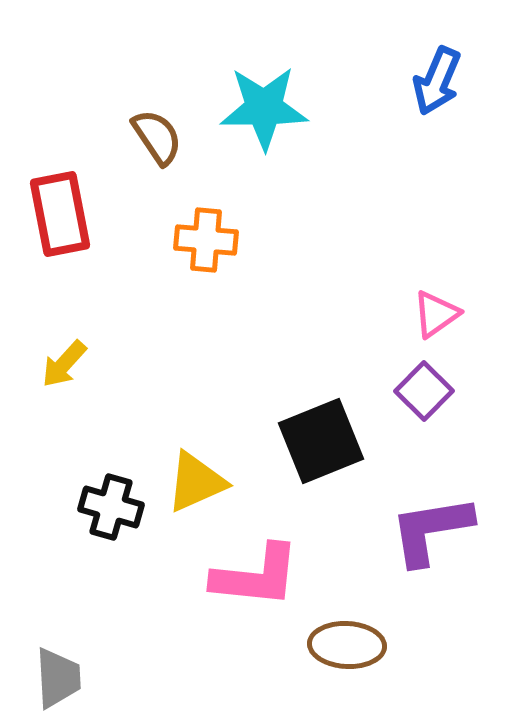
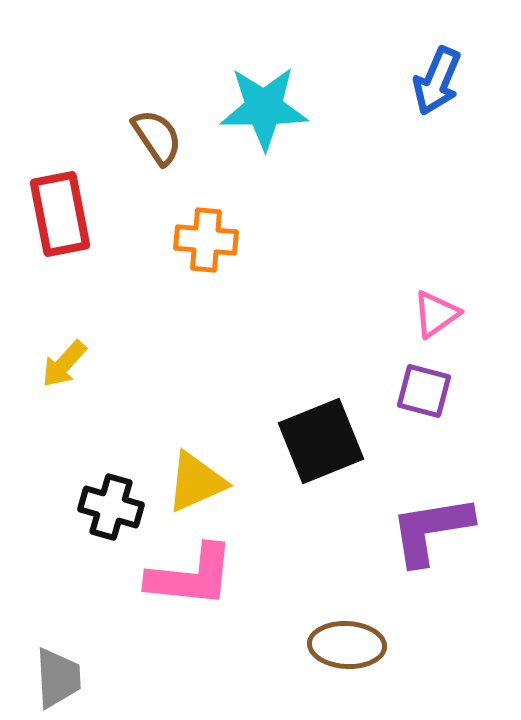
purple square: rotated 30 degrees counterclockwise
pink L-shape: moved 65 px left
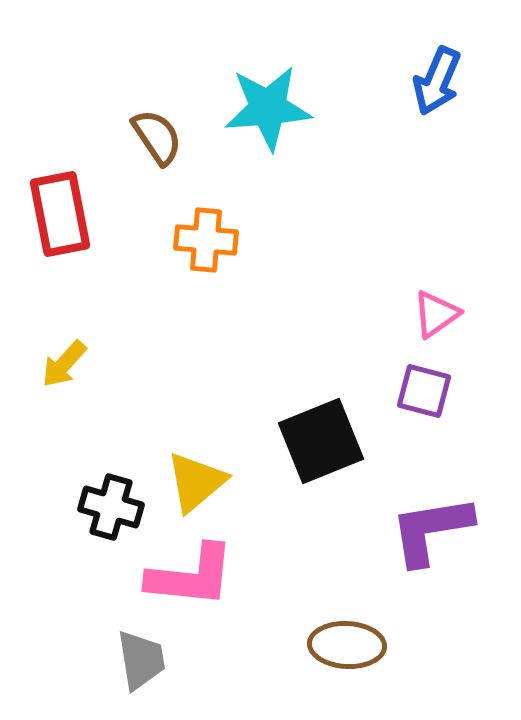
cyan star: moved 4 px right; rotated 4 degrees counterclockwise
yellow triangle: rotated 16 degrees counterclockwise
gray trapezoid: moved 83 px right, 18 px up; rotated 6 degrees counterclockwise
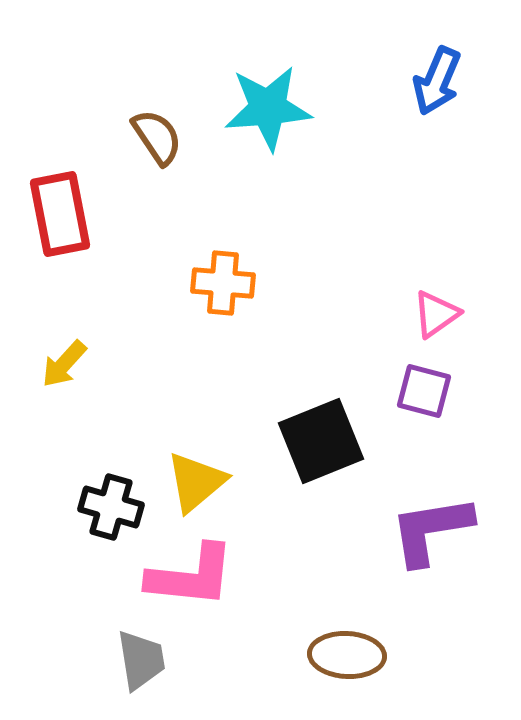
orange cross: moved 17 px right, 43 px down
brown ellipse: moved 10 px down
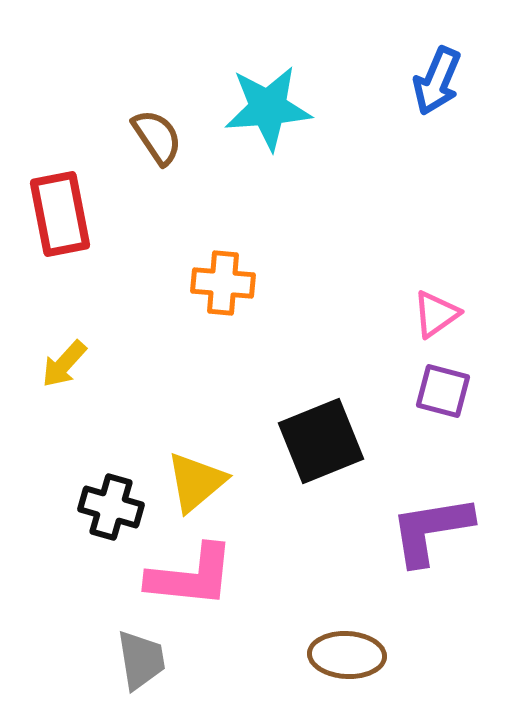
purple square: moved 19 px right
